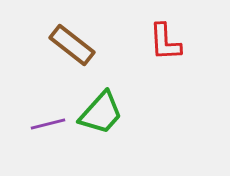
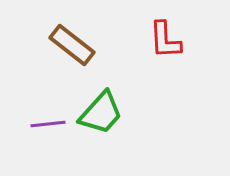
red L-shape: moved 2 px up
purple line: rotated 8 degrees clockwise
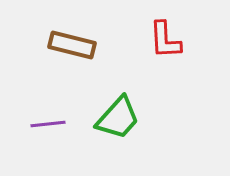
brown rectangle: rotated 24 degrees counterclockwise
green trapezoid: moved 17 px right, 5 px down
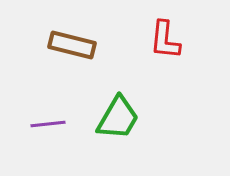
red L-shape: rotated 9 degrees clockwise
green trapezoid: rotated 12 degrees counterclockwise
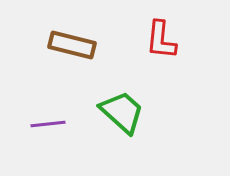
red L-shape: moved 4 px left
green trapezoid: moved 4 px right, 6 px up; rotated 78 degrees counterclockwise
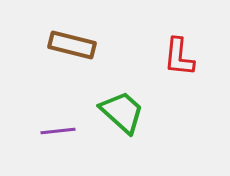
red L-shape: moved 18 px right, 17 px down
purple line: moved 10 px right, 7 px down
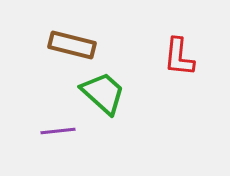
green trapezoid: moved 19 px left, 19 px up
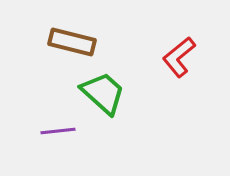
brown rectangle: moved 3 px up
red L-shape: rotated 45 degrees clockwise
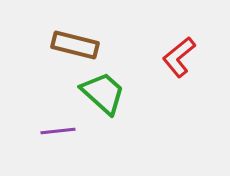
brown rectangle: moved 3 px right, 3 px down
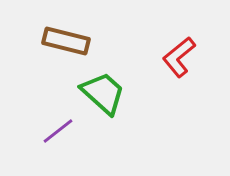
brown rectangle: moved 9 px left, 4 px up
purple line: rotated 32 degrees counterclockwise
